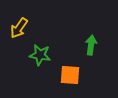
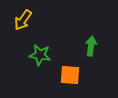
yellow arrow: moved 4 px right, 8 px up
green arrow: moved 1 px down
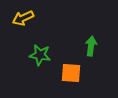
yellow arrow: moved 2 px up; rotated 30 degrees clockwise
orange square: moved 1 px right, 2 px up
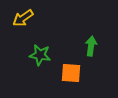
yellow arrow: rotated 10 degrees counterclockwise
